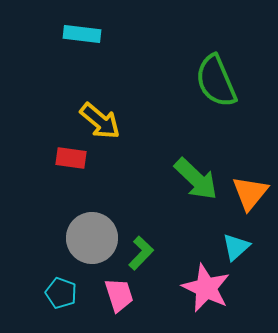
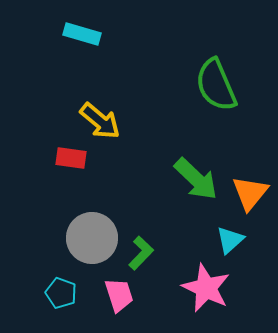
cyan rectangle: rotated 9 degrees clockwise
green semicircle: moved 4 px down
cyan triangle: moved 6 px left, 7 px up
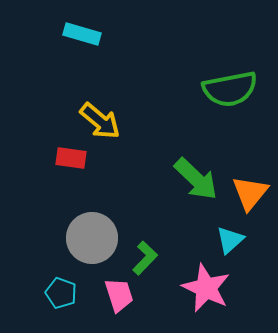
green semicircle: moved 14 px right, 4 px down; rotated 78 degrees counterclockwise
green L-shape: moved 4 px right, 5 px down
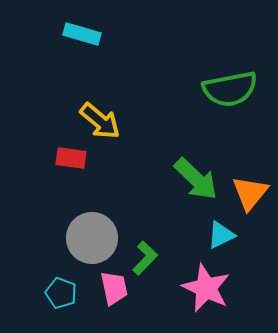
cyan triangle: moved 9 px left, 5 px up; rotated 16 degrees clockwise
pink trapezoid: moved 5 px left, 7 px up; rotated 6 degrees clockwise
